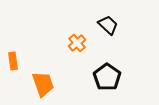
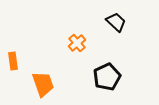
black trapezoid: moved 8 px right, 3 px up
black pentagon: rotated 12 degrees clockwise
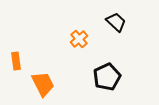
orange cross: moved 2 px right, 4 px up
orange rectangle: moved 3 px right
orange trapezoid: rotated 8 degrees counterclockwise
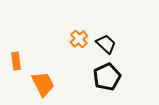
black trapezoid: moved 10 px left, 22 px down
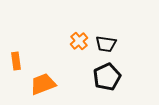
orange cross: moved 2 px down
black trapezoid: rotated 145 degrees clockwise
orange trapezoid: rotated 84 degrees counterclockwise
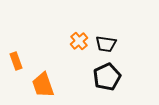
orange rectangle: rotated 12 degrees counterclockwise
orange trapezoid: moved 1 px down; rotated 88 degrees counterclockwise
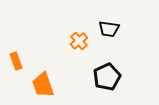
black trapezoid: moved 3 px right, 15 px up
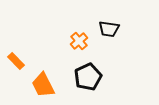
orange rectangle: rotated 24 degrees counterclockwise
black pentagon: moved 19 px left
orange trapezoid: rotated 8 degrees counterclockwise
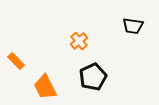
black trapezoid: moved 24 px right, 3 px up
black pentagon: moved 5 px right
orange trapezoid: moved 2 px right, 2 px down
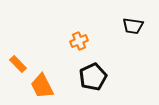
orange cross: rotated 18 degrees clockwise
orange rectangle: moved 2 px right, 3 px down
orange trapezoid: moved 3 px left, 1 px up
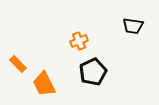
black pentagon: moved 5 px up
orange trapezoid: moved 2 px right, 2 px up
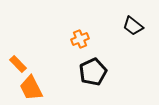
black trapezoid: rotated 30 degrees clockwise
orange cross: moved 1 px right, 2 px up
orange trapezoid: moved 13 px left, 4 px down
